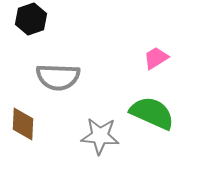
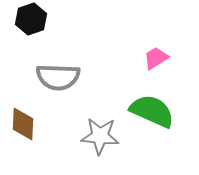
green semicircle: moved 2 px up
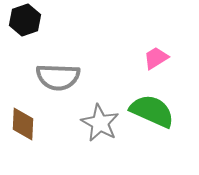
black hexagon: moved 6 px left, 1 px down
gray star: moved 13 px up; rotated 24 degrees clockwise
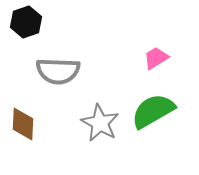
black hexagon: moved 1 px right, 2 px down
gray semicircle: moved 6 px up
green semicircle: moved 1 px right; rotated 54 degrees counterclockwise
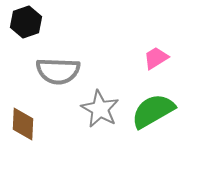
gray star: moved 14 px up
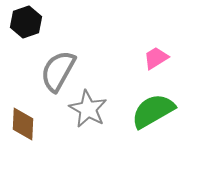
gray semicircle: rotated 117 degrees clockwise
gray star: moved 12 px left
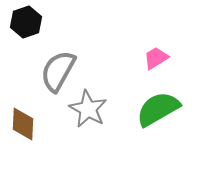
green semicircle: moved 5 px right, 2 px up
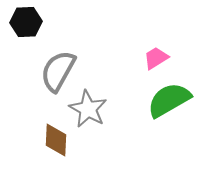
black hexagon: rotated 16 degrees clockwise
green semicircle: moved 11 px right, 9 px up
brown diamond: moved 33 px right, 16 px down
